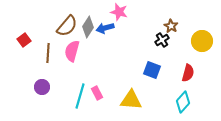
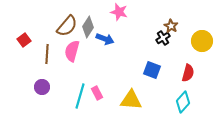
blue arrow: moved 11 px down; rotated 144 degrees counterclockwise
black cross: moved 1 px right, 2 px up
brown line: moved 1 px left, 1 px down
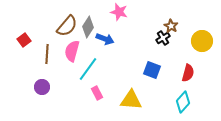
cyan line: moved 8 px right, 27 px up; rotated 20 degrees clockwise
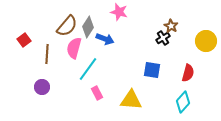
yellow circle: moved 4 px right
pink semicircle: moved 2 px right, 3 px up
blue square: rotated 12 degrees counterclockwise
